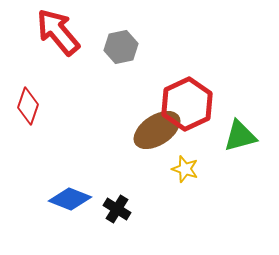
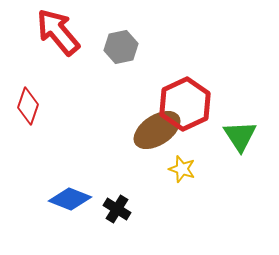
red hexagon: moved 2 px left
green triangle: rotated 48 degrees counterclockwise
yellow star: moved 3 px left
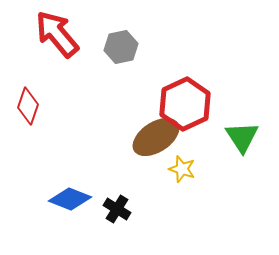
red arrow: moved 1 px left, 2 px down
brown ellipse: moved 1 px left, 7 px down
green triangle: moved 2 px right, 1 px down
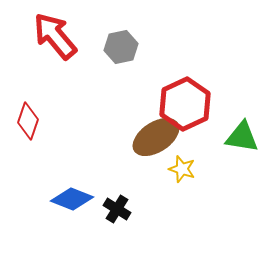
red arrow: moved 2 px left, 2 px down
red diamond: moved 15 px down
green triangle: rotated 48 degrees counterclockwise
blue diamond: moved 2 px right
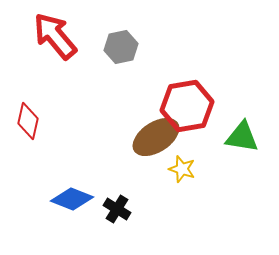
red hexagon: moved 2 px right, 2 px down; rotated 15 degrees clockwise
red diamond: rotated 6 degrees counterclockwise
